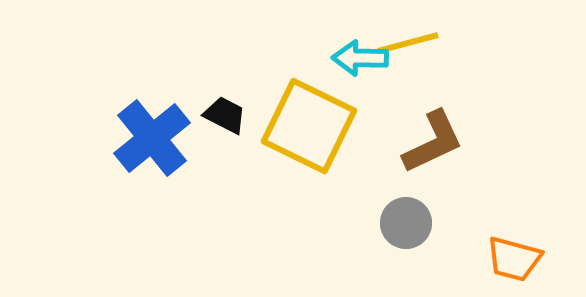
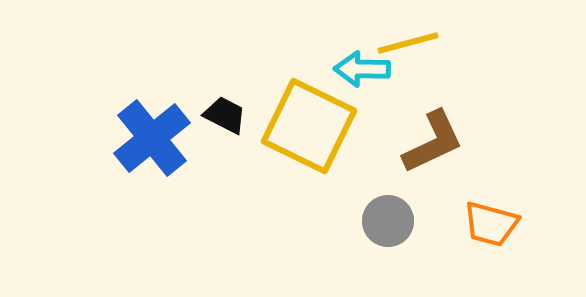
cyan arrow: moved 2 px right, 11 px down
gray circle: moved 18 px left, 2 px up
orange trapezoid: moved 23 px left, 35 px up
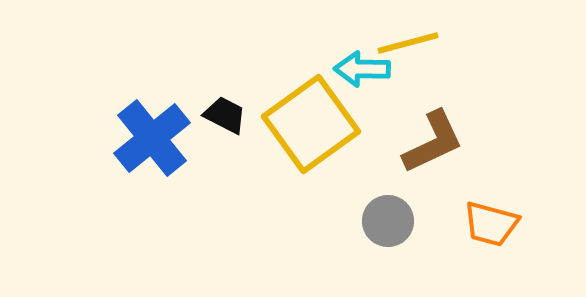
yellow square: moved 2 px right, 2 px up; rotated 28 degrees clockwise
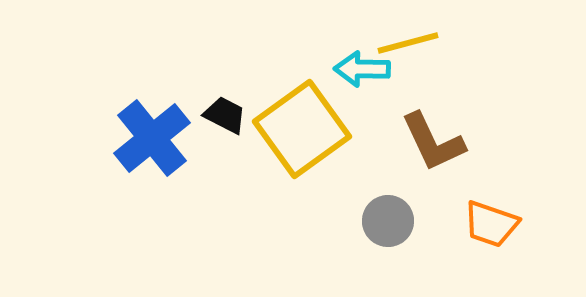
yellow square: moved 9 px left, 5 px down
brown L-shape: rotated 90 degrees clockwise
orange trapezoid: rotated 4 degrees clockwise
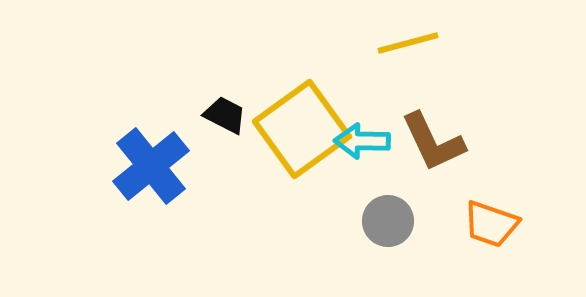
cyan arrow: moved 72 px down
blue cross: moved 1 px left, 28 px down
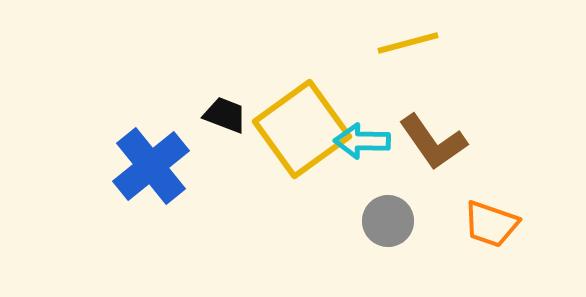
black trapezoid: rotated 6 degrees counterclockwise
brown L-shape: rotated 10 degrees counterclockwise
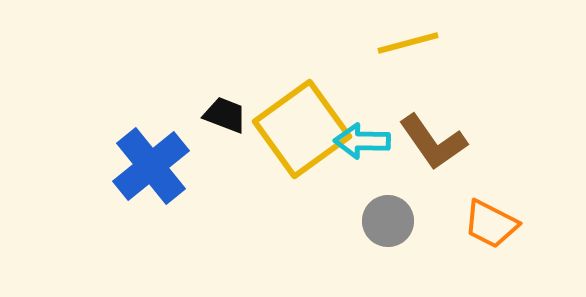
orange trapezoid: rotated 8 degrees clockwise
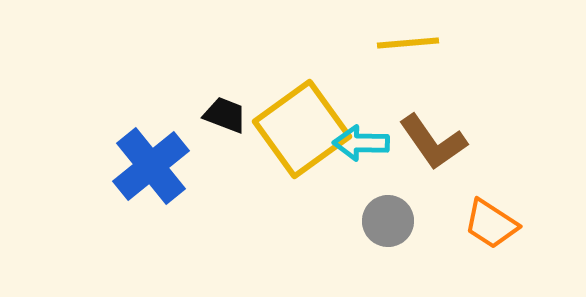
yellow line: rotated 10 degrees clockwise
cyan arrow: moved 1 px left, 2 px down
orange trapezoid: rotated 6 degrees clockwise
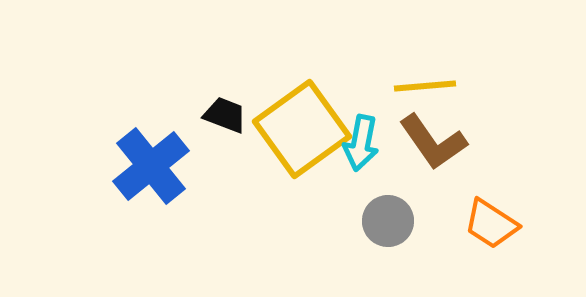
yellow line: moved 17 px right, 43 px down
cyan arrow: rotated 80 degrees counterclockwise
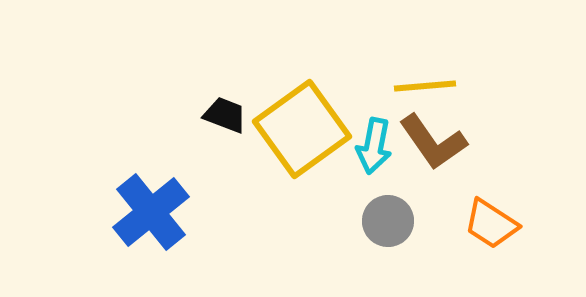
cyan arrow: moved 13 px right, 3 px down
blue cross: moved 46 px down
